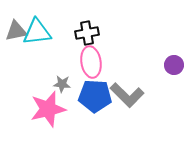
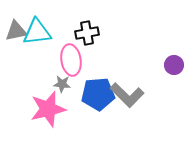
pink ellipse: moved 20 px left, 2 px up
blue pentagon: moved 3 px right, 2 px up; rotated 8 degrees counterclockwise
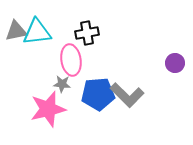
purple circle: moved 1 px right, 2 px up
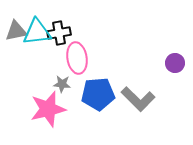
black cross: moved 28 px left
pink ellipse: moved 6 px right, 2 px up
gray L-shape: moved 11 px right, 4 px down
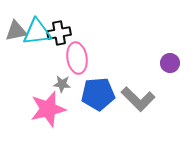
purple circle: moved 5 px left
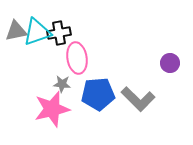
cyan triangle: rotated 12 degrees counterclockwise
pink star: moved 4 px right
